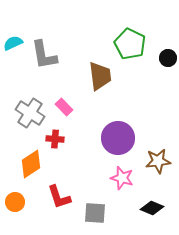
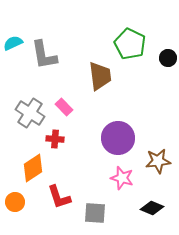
orange diamond: moved 2 px right, 4 px down
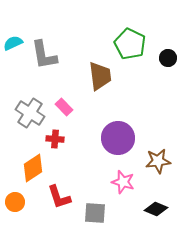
pink star: moved 1 px right, 4 px down
black diamond: moved 4 px right, 1 px down
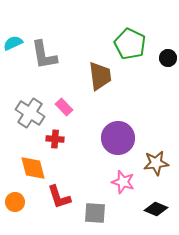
brown star: moved 2 px left, 2 px down
orange diamond: rotated 72 degrees counterclockwise
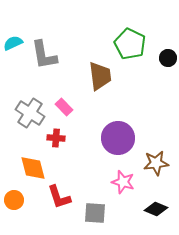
red cross: moved 1 px right, 1 px up
orange circle: moved 1 px left, 2 px up
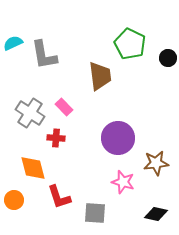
black diamond: moved 5 px down; rotated 10 degrees counterclockwise
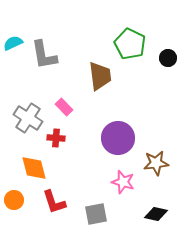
gray cross: moved 2 px left, 5 px down
orange diamond: moved 1 px right
red L-shape: moved 5 px left, 5 px down
gray square: moved 1 px right, 1 px down; rotated 15 degrees counterclockwise
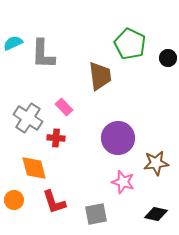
gray L-shape: moved 1 px left, 1 px up; rotated 12 degrees clockwise
